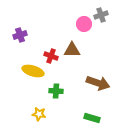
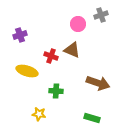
pink circle: moved 6 px left
brown triangle: rotated 24 degrees clockwise
yellow ellipse: moved 6 px left
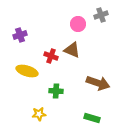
yellow star: rotated 16 degrees counterclockwise
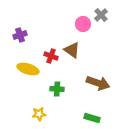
gray cross: rotated 24 degrees counterclockwise
pink circle: moved 5 px right
brown triangle: rotated 12 degrees clockwise
yellow ellipse: moved 1 px right, 2 px up
green cross: moved 1 px right, 2 px up
